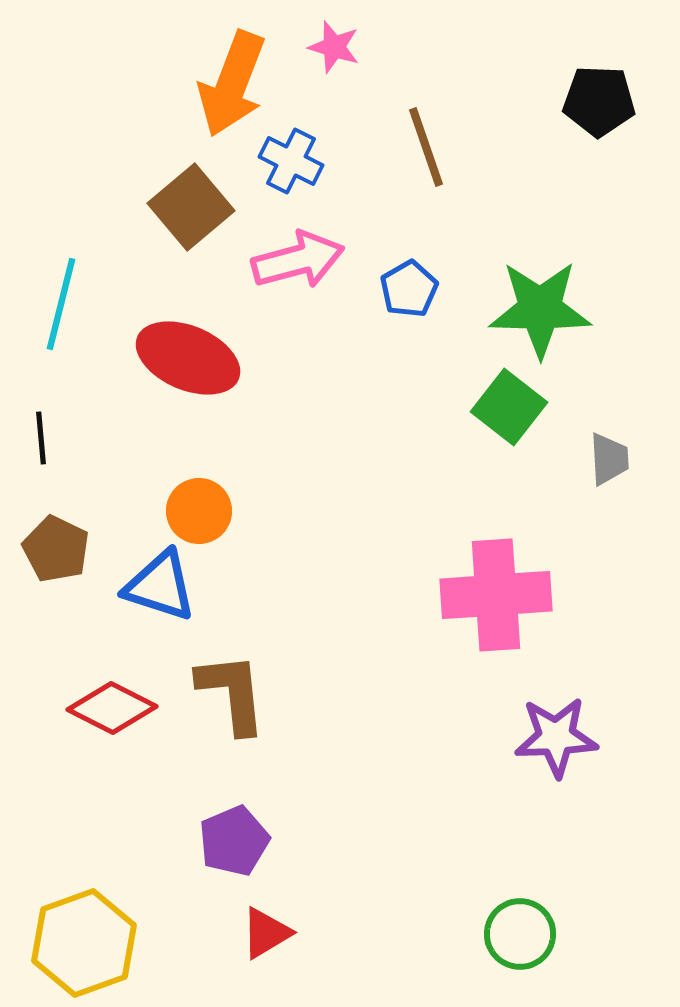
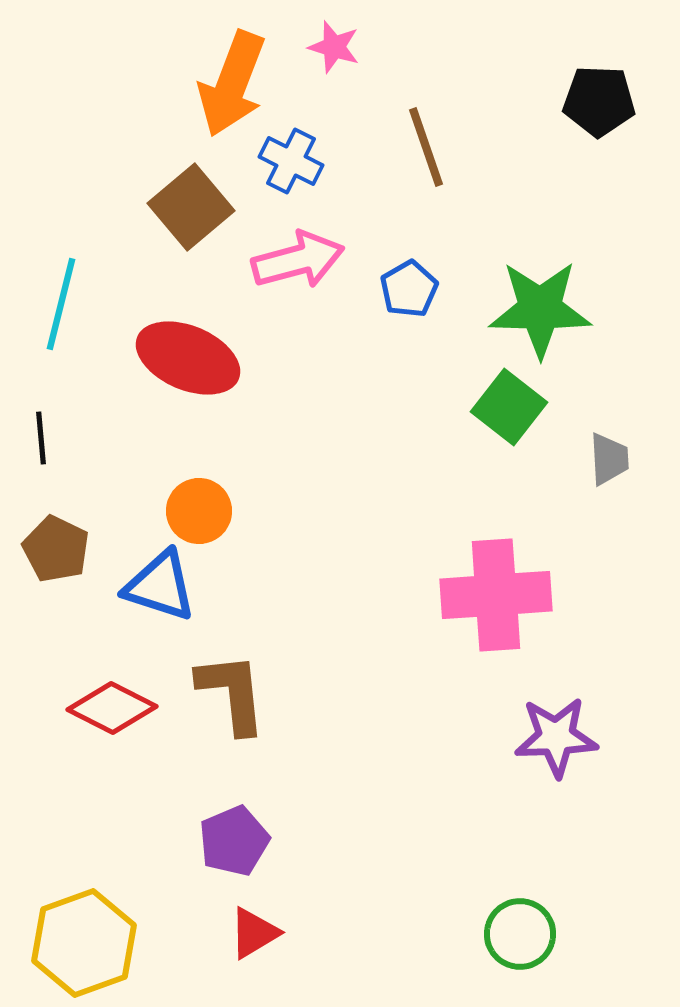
red triangle: moved 12 px left
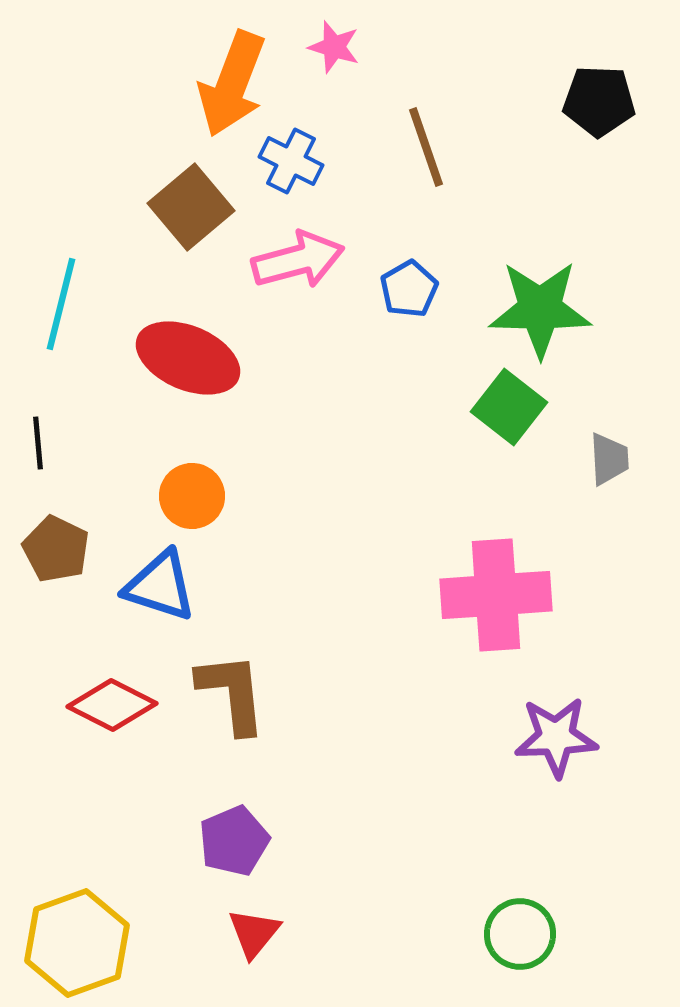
black line: moved 3 px left, 5 px down
orange circle: moved 7 px left, 15 px up
red diamond: moved 3 px up
red triangle: rotated 20 degrees counterclockwise
yellow hexagon: moved 7 px left
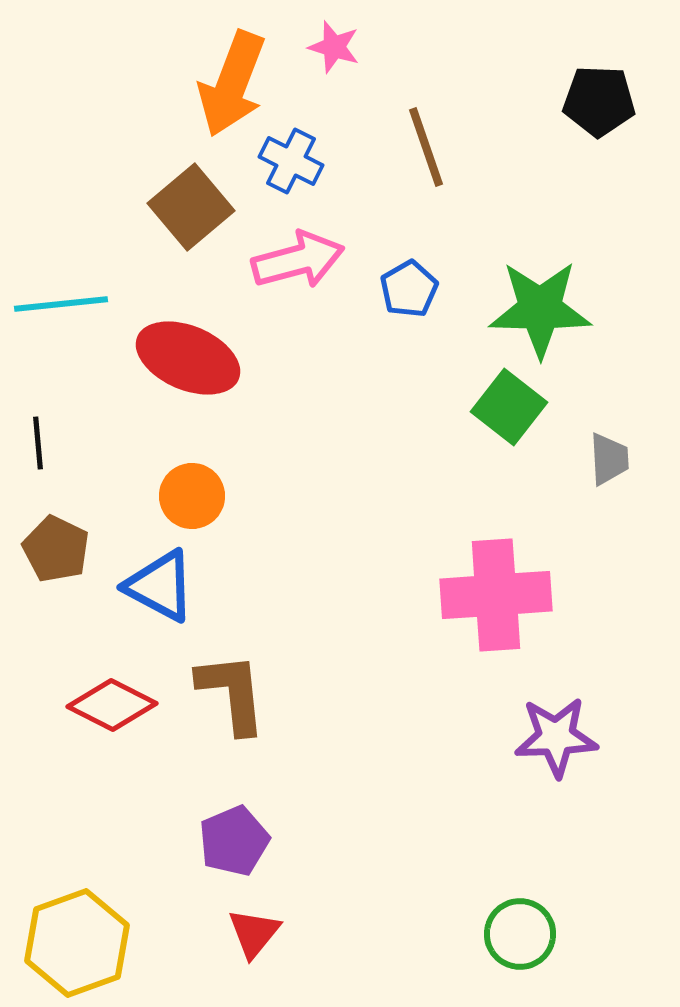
cyan line: rotated 70 degrees clockwise
blue triangle: rotated 10 degrees clockwise
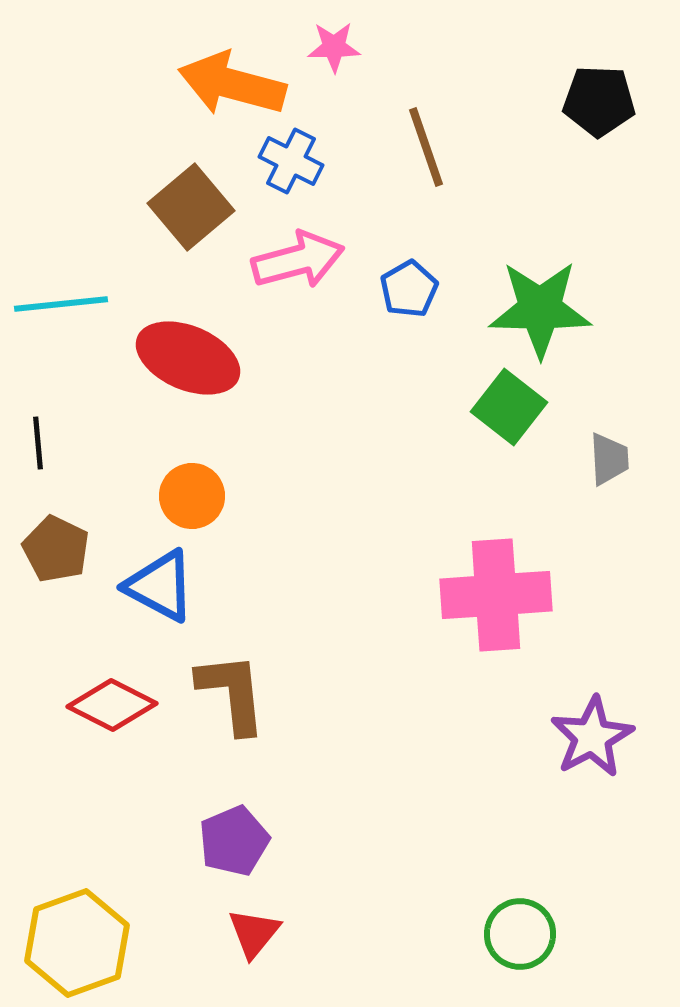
pink star: rotated 18 degrees counterclockwise
orange arrow: rotated 84 degrees clockwise
purple star: moved 36 px right; rotated 26 degrees counterclockwise
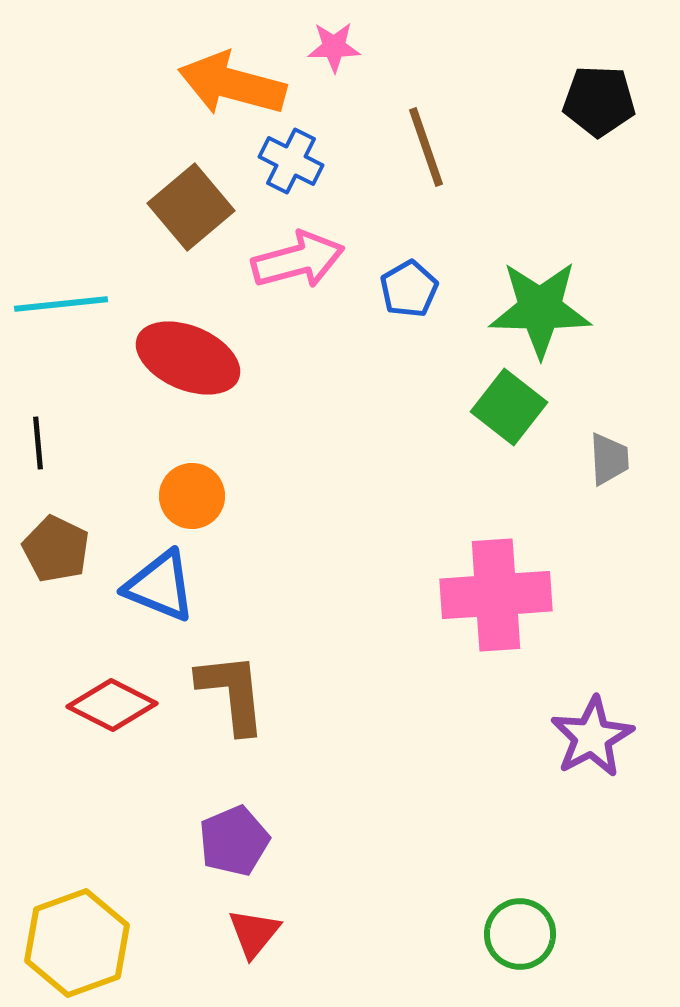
blue triangle: rotated 6 degrees counterclockwise
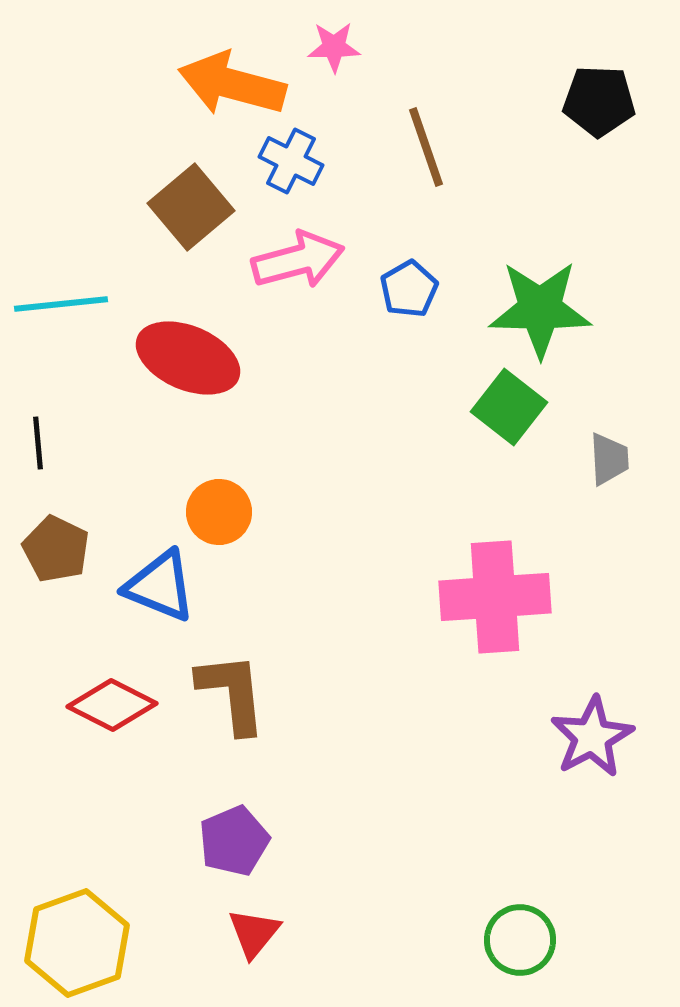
orange circle: moved 27 px right, 16 px down
pink cross: moved 1 px left, 2 px down
green circle: moved 6 px down
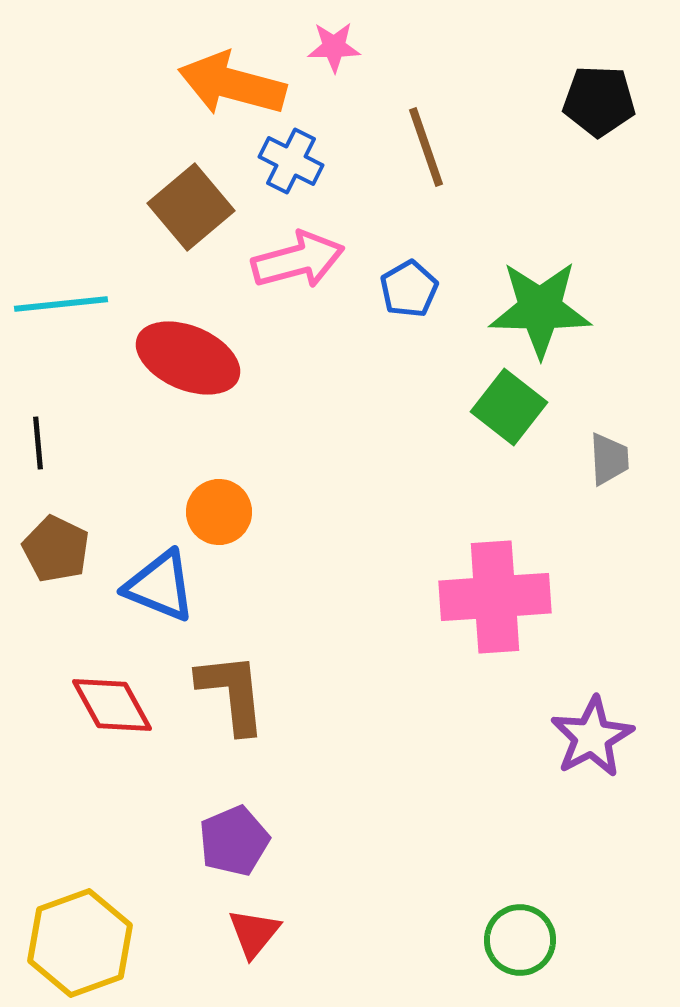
red diamond: rotated 34 degrees clockwise
yellow hexagon: moved 3 px right
